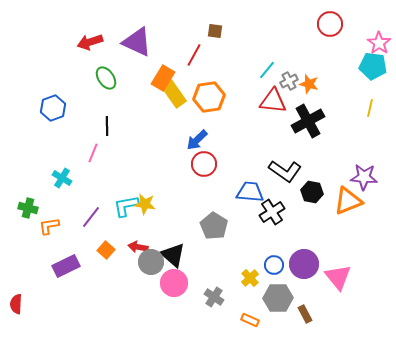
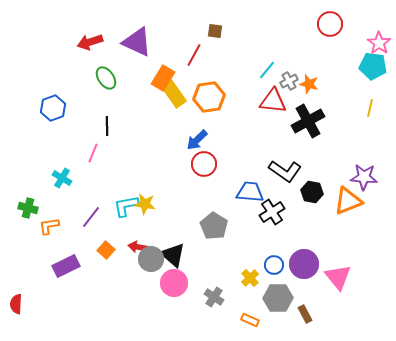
gray circle at (151, 262): moved 3 px up
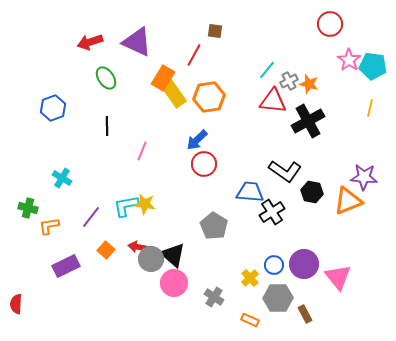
pink star at (379, 43): moved 30 px left, 17 px down
pink line at (93, 153): moved 49 px right, 2 px up
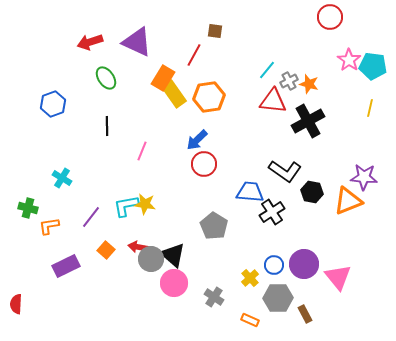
red circle at (330, 24): moved 7 px up
blue hexagon at (53, 108): moved 4 px up
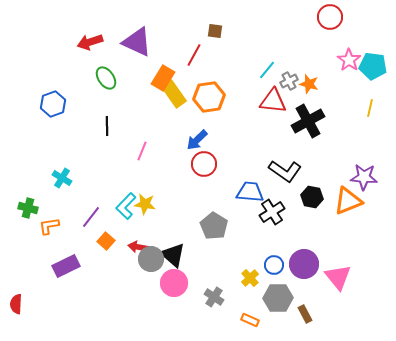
black hexagon at (312, 192): moved 5 px down
cyan L-shape at (126, 206): rotated 36 degrees counterclockwise
orange square at (106, 250): moved 9 px up
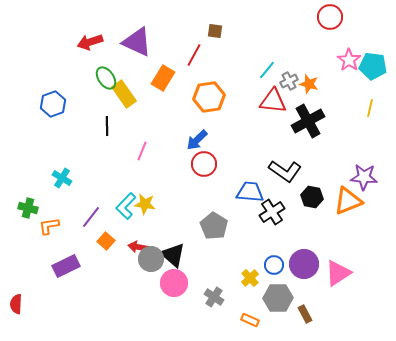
yellow rectangle at (174, 94): moved 50 px left
pink triangle at (338, 277): moved 4 px up; rotated 36 degrees clockwise
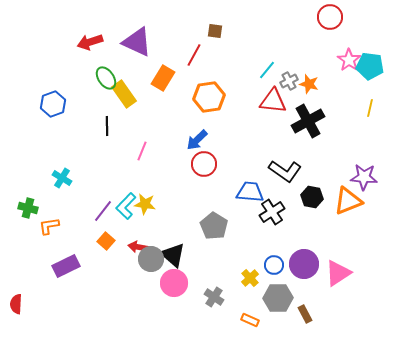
cyan pentagon at (373, 66): moved 3 px left
purple line at (91, 217): moved 12 px right, 6 px up
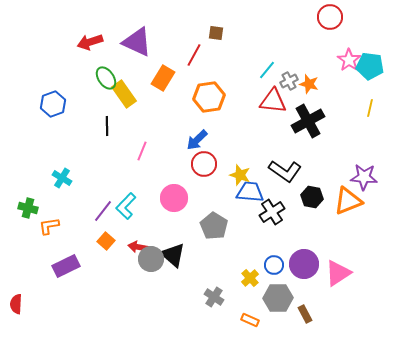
brown square at (215, 31): moved 1 px right, 2 px down
yellow star at (145, 204): moved 95 px right, 29 px up; rotated 10 degrees clockwise
pink circle at (174, 283): moved 85 px up
